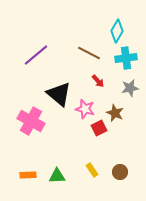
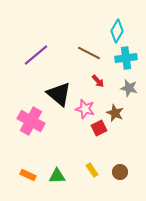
gray star: moved 1 px left; rotated 24 degrees clockwise
orange rectangle: rotated 28 degrees clockwise
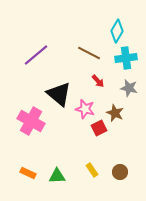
orange rectangle: moved 2 px up
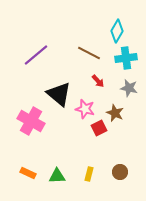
yellow rectangle: moved 3 px left, 4 px down; rotated 48 degrees clockwise
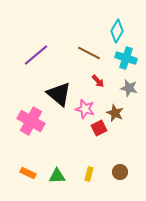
cyan cross: rotated 25 degrees clockwise
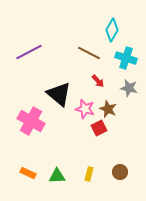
cyan diamond: moved 5 px left, 1 px up
purple line: moved 7 px left, 3 px up; rotated 12 degrees clockwise
brown star: moved 7 px left, 4 px up
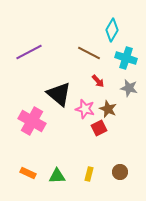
pink cross: moved 1 px right
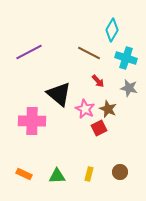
pink star: rotated 12 degrees clockwise
pink cross: rotated 28 degrees counterclockwise
orange rectangle: moved 4 px left, 1 px down
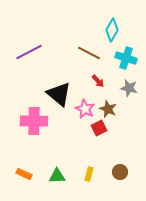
pink cross: moved 2 px right
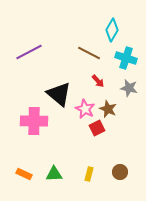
red square: moved 2 px left
green triangle: moved 3 px left, 2 px up
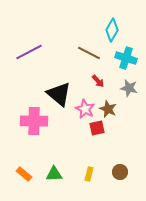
red square: rotated 14 degrees clockwise
orange rectangle: rotated 14 degrees clockwise
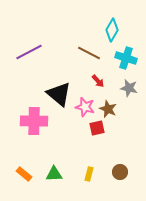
pink star: moved 2 px up; rotated 12 degrees counterclockwise
